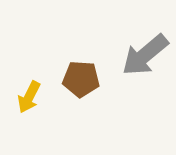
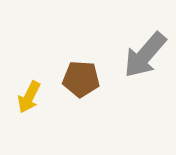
gray arrow: rotated 9 degrees counterclockwise
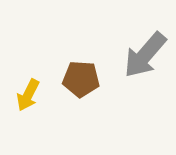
yellow arrow: moved 1 px left, 2 px up
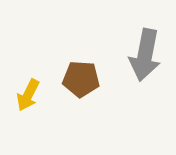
gray arrow: rotated 30 degrees counterclockwise
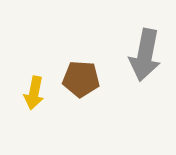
yellow arrow: moved 6 px right, 2 px up; rotated 16 degrees counterclockwise
